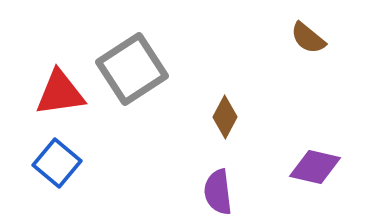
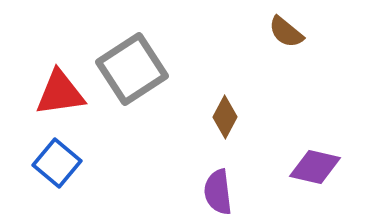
brown semicircle: moved 22 px left, 6 px up
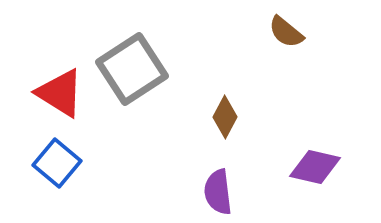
red triangle: rotated 40 degrees clockwise
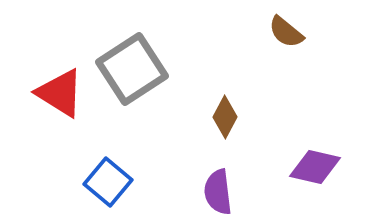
blue square: moved 51 px right, 19 px down
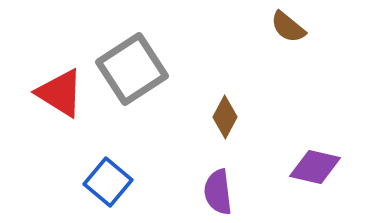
brown semicircle: moved 2 px right, 5 px up
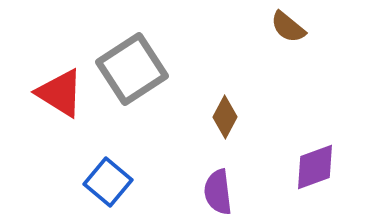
purple diamond: rotated 33 degrees counterclockwise
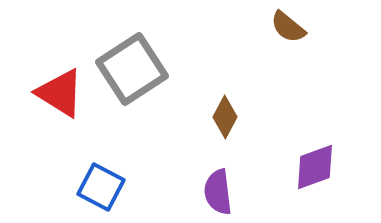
blue square: moved 7 px left, 5 px down; rotated 12 degrees counterclockwise
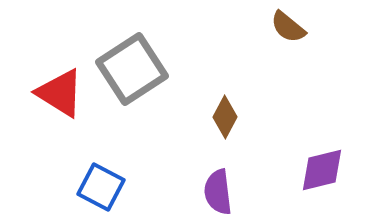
purple diamond: moved 7 px right, 3 px down; rotated 6 degrees clockwise
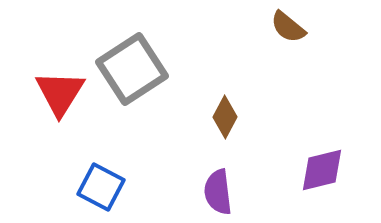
red triangle: rotated 30 degrees clockwise
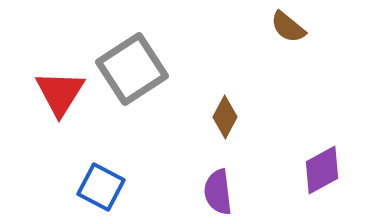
purple diamond: rotated 15 degrees counterclockwise
